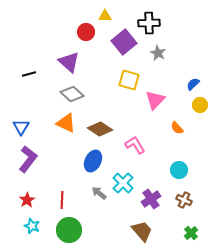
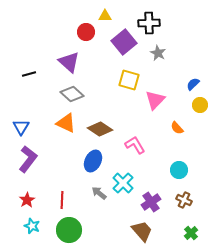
purple cross: moved 3 px down
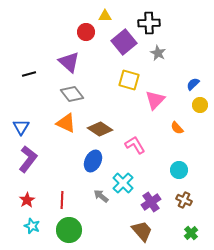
gray diamond: rotated 10 degrees clockwise
gray arrow: moved 2 px right, 3 px down
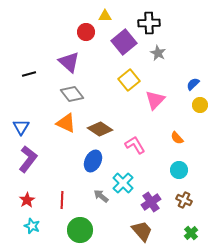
yellow square: rotated 35 degrees clockwise
orange semicircle: moved 10 px down
green circle: moved 11 px right
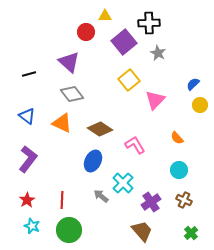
orange triangle: moved 4 px left
blue triangle: moved 6 px right, 11 px up; rotated 24 degrees counterclockwise
green circle: moved 11 px left
